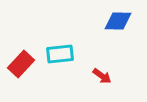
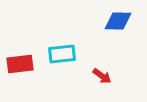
cyan rectangle: moved 2 px right
red rectangle: moved 1 px left; rotated 40 degrees clockwise
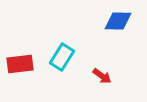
cyan rectangle: moved 3 px down; rotated 52 degrees counterclockwise
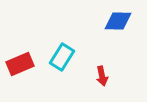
red rectangle: rotated 16 degrees counterclockwise
red arrow: rotated 42 degrees clockwise
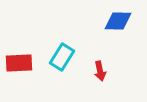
red rectangle: moved 1 px left, 1 px up; rotated 20 degrees clockwise
red arrow: moved 2 px left, 5 px up
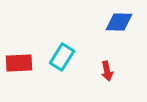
blue diamond: moved 1 px right, 1 px down
red arrow: moved 7 px right
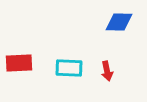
cyan rectangle: moved 7 px right, 11 px down; rotated 60 degrees clockwise
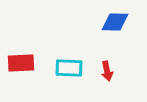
blue diamond: moved 4 px left
red rectangle: moved 2 px right
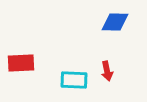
cyan rectangle: moved 5 px right, 12 px down
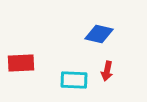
blue diamond: moved 16 px left, 12 px down; rotated 12 degrees clockwise
red arrow: rotated 24 degrees clockwise
